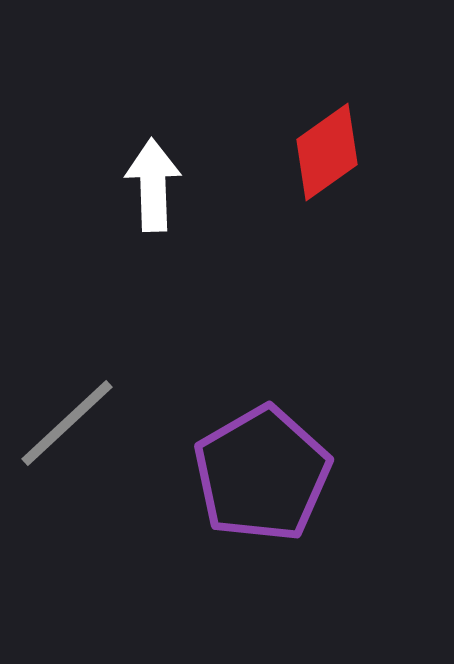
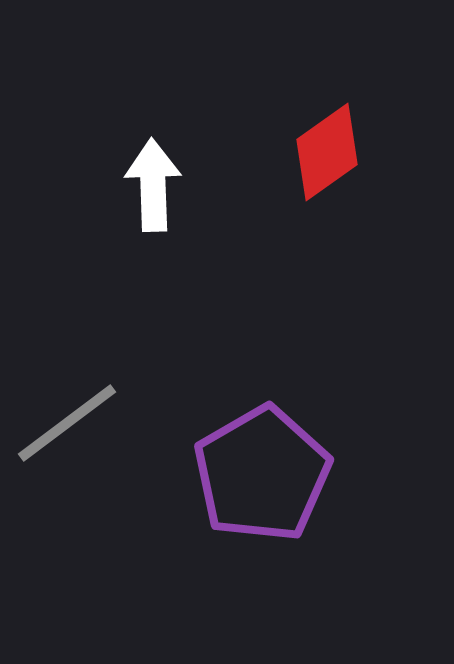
gray line: rotated 6 degrees clockwise
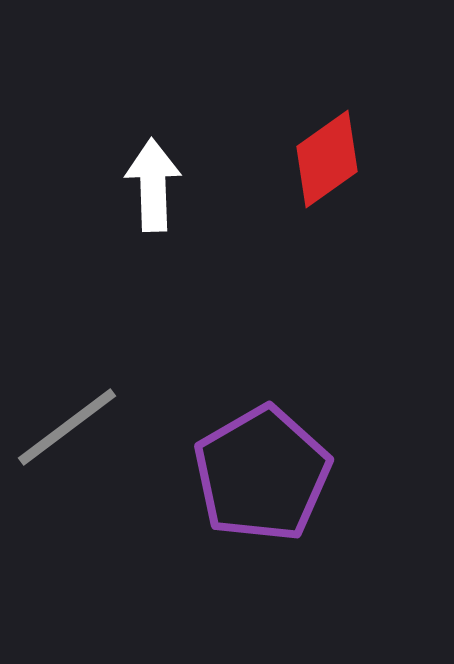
red diamond: moved 7 px down
gray line: moved 4 px down
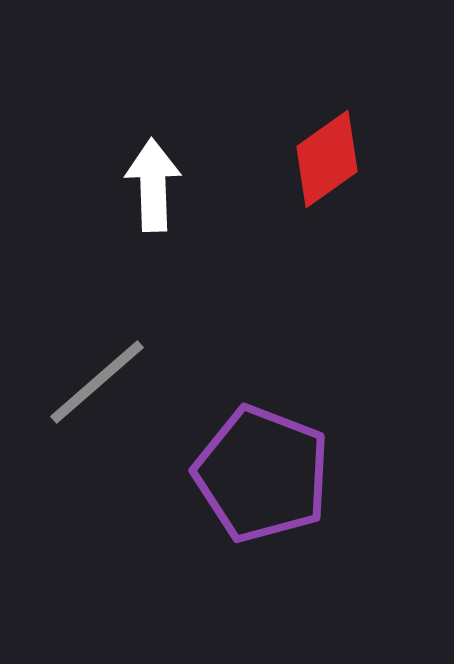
gray line: moved 30 px right, 45 px up; rotated 4 degrees counterclockwise
purple pentagon: rotated 21 degrees counterclockwise
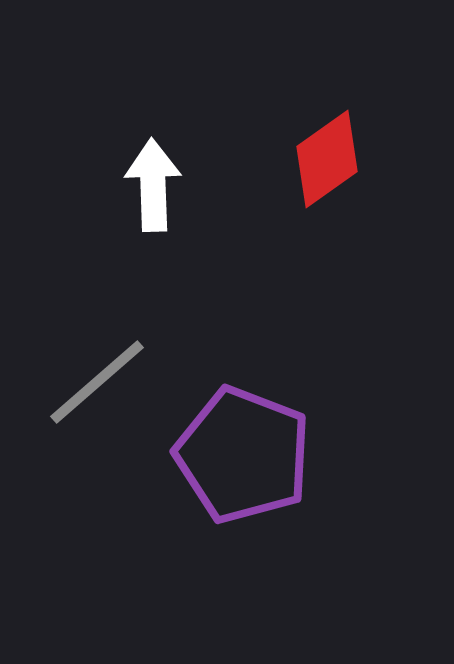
purple pentagon: moved 19 px left, 19 px up
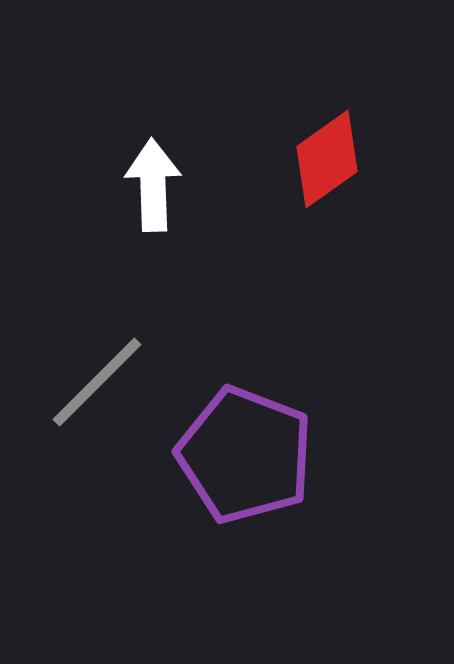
gray line: rotated 4 degrees counterclockwise
purple pentagon: moved 2 px right
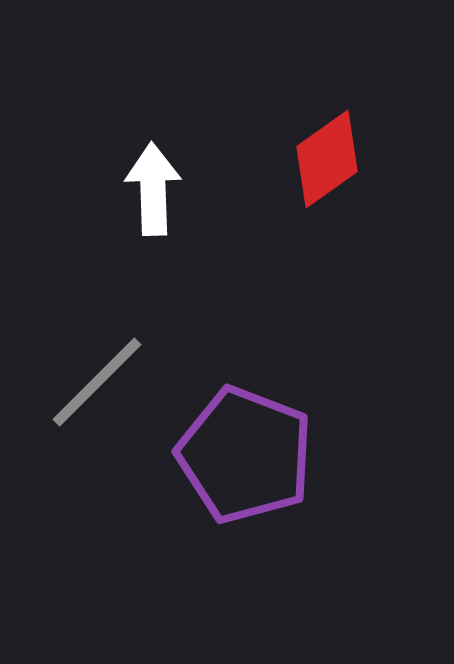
white arrow: moved 4 px down
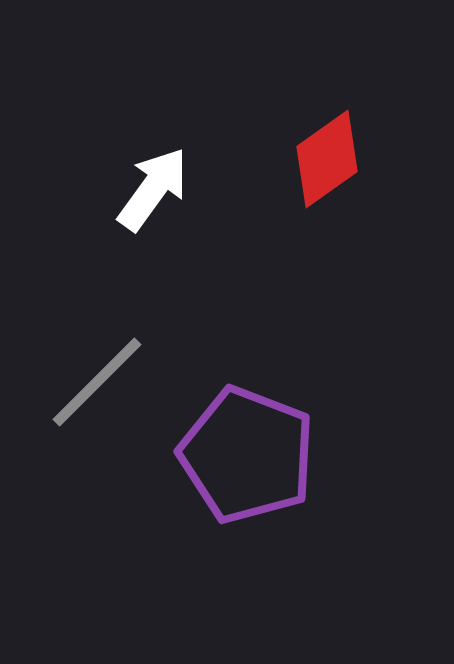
white arrow: rotated 38 degrees clockwise
purple pentagon: moved 2 px right
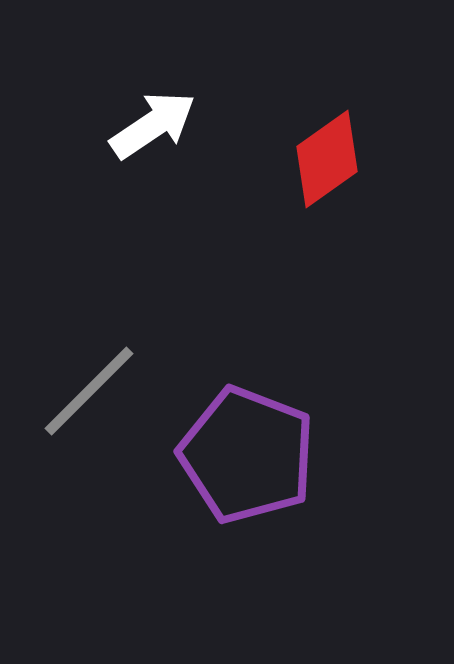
white arrow: moved 64 px up; rotated 20 degrees clockwise
gray line: moved 8 px left, 9 px down
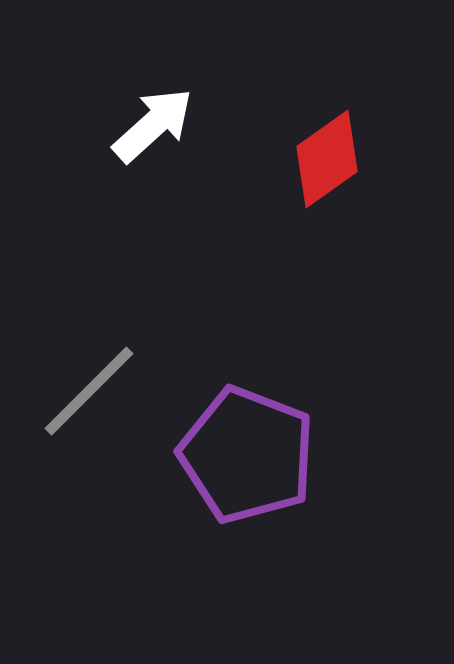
white arrow: rotated 8 degrees counterclockwise
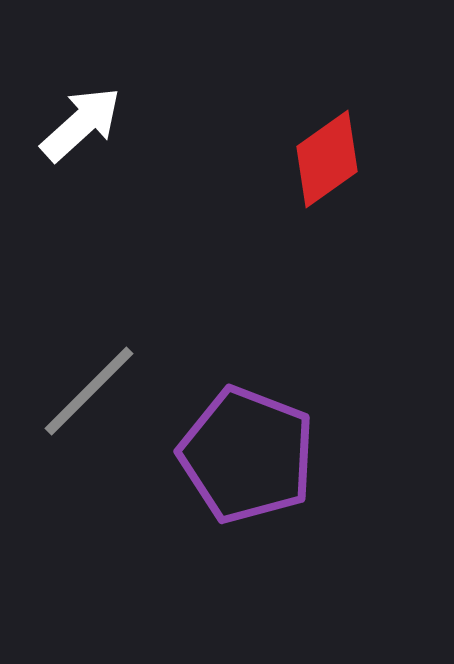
white arrow: moved 72 px left, 1 px up
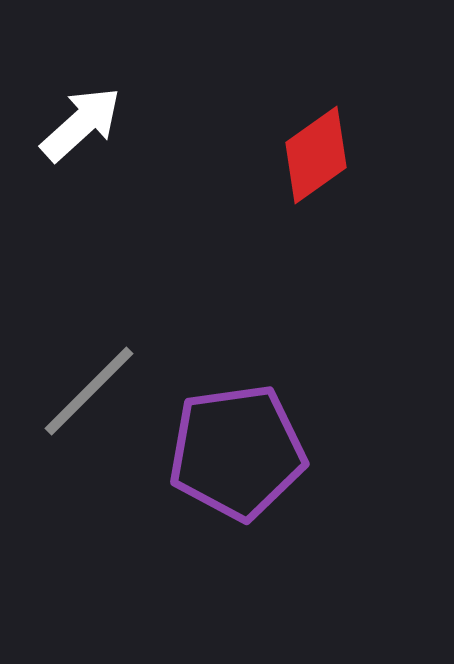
red diamond: moved 11 px left, 4 px up
purple pentagon: moved 10 px left, 3 px up; rotated 29 degrees counterclockwise
